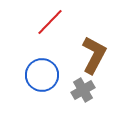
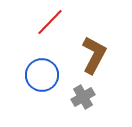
gray cross: moved 7 px down
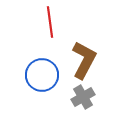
red line: rotated 52 degrees counterclockwise
brown L-shape: moved 10 px left, 5 px down
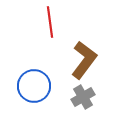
brown L-shape: rotated 9 degrees clockwise
blue circle: moved 8 px left, 11 px down
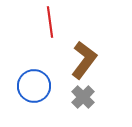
gray cross: rotated 15 degrees counterclockwise
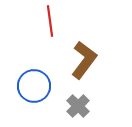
red line: moved 1 px up
gray cross: moved 5 px left, 9 px down
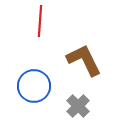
red line: moved 10 px left; rotated 12 degrees clockwise
brown L-shape: rotated 63 degrees counterclockwise
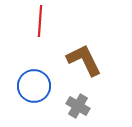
gray cross: rotated 15 degrees counterclockwise
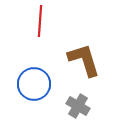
brown L-shape: rotated 9 degrees clockwise
blue circle: moved 2 px up
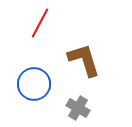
red line: moved 2 px down; rotated 24 degrees clockwise
gray cross: moved 2 px down
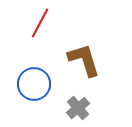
gray cross: rotated 20 degrees clockwise
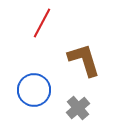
red line: moved 2 px right
blue circle: moved 6 px down
